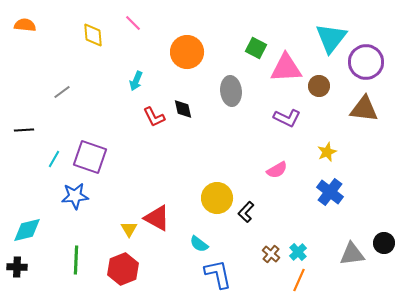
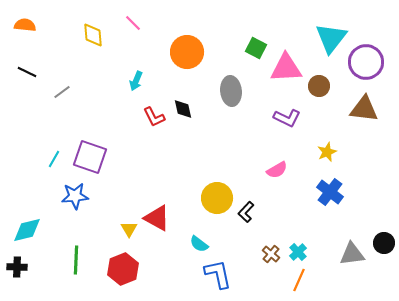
black line: moved 3 px right, 58 px up; rotated 30 degrees clockwise
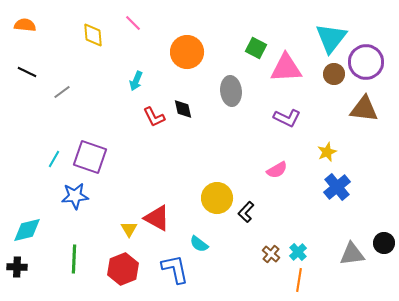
brown circle: moved 15 px right, 12 px up
blue cross: moved 7 px right, 5 px up; rotated 12 degrees clockwise
green line: moved 2 px left, 1 px up
blue L-shape: moved 43 px left, 5 px up
orange line: rotated 15 degrees counterclockwise
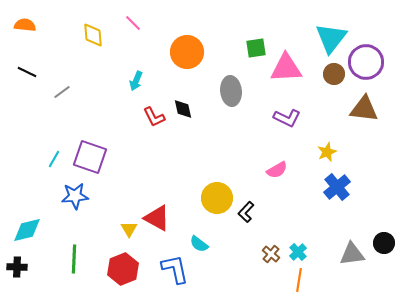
green square: rotated 35 degrees counterclockwise
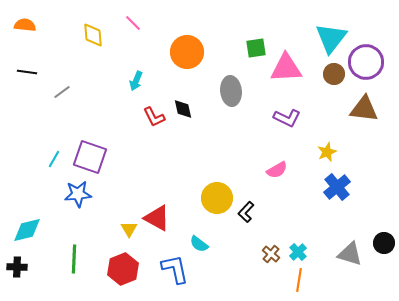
black line: rotated 18 degrees counterclockwise
blue star: moved 3 px right, 2 px up
gray triangle: moved 2 px left; rotated 24 degrees clockwise
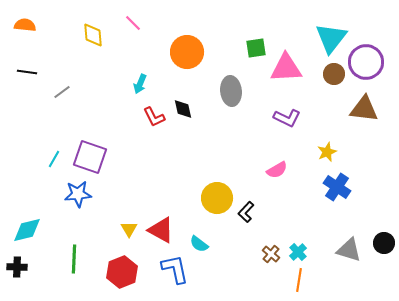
cyan arrow: moved 4 px right, 3 px down
blue cross: rotated 16 degrees counterclockwise
red triangle: moved 4 px right, 12 px down
gray triangle: moved 1 px left, 4 px up
red hexagon: moved 1 px left, 3 px down
